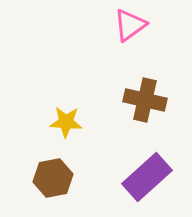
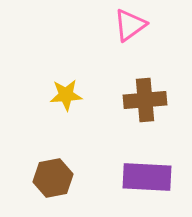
brown cross: rotated 18 degrees counterclockwise
yellow star: moved 27 px up; rotated 8 degrees counterclockwise
purple rectangle: rotated 45 degrees clockwise
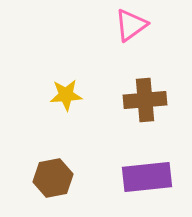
pink triangle: moved 1 px right
purple rectangle: rotated 9 degrees counterclockwise
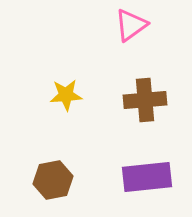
brown hexagon: moved 2 px down
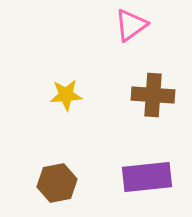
brown cross: moved 8 px right, 5 px up; rotated 9 degrees clockwise
brown hexagon: moved 4 px right, 3 px down
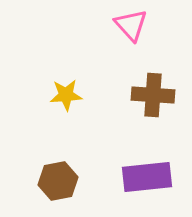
pink triangle: rotated 36 degrees counterclockwise
brown hexagon: moved 1 px right, 2 px up
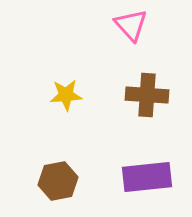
brown cross: moved 6 px left
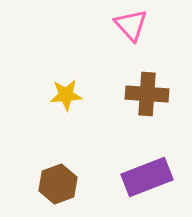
brown cross: moved 1 px up
purple rectangle: rotated 15 degrees counterclockwise
brown hexagon: moved 3 px down; rotated 9 degrees counterclockwise
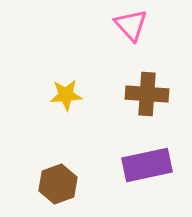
purple rectangle: moved 12 px up; rotated 9 degrees clockwise
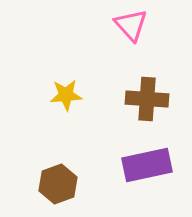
brown cross: moved 5 px down
